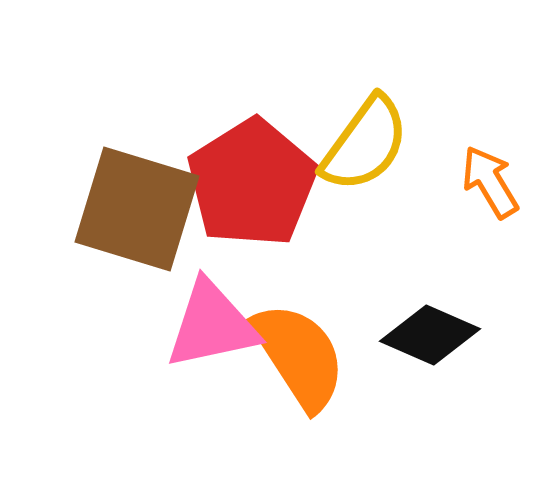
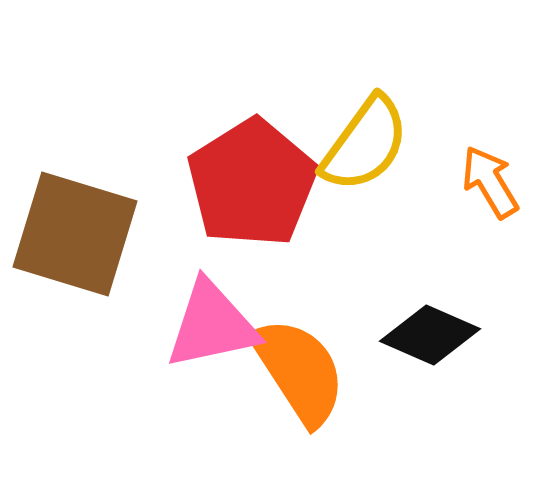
brown square: moved 62 px left, 25 px down
orange semicircle: moved 15 px down
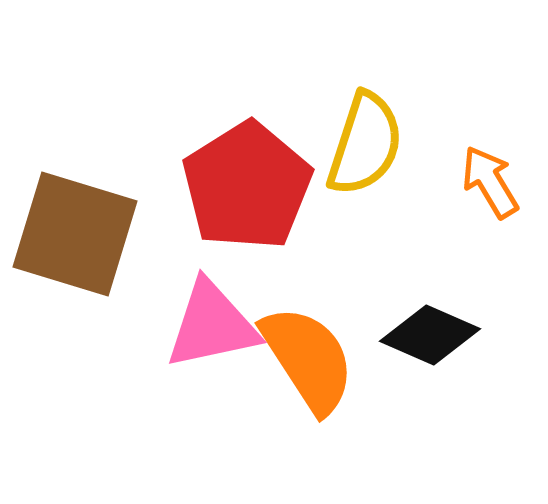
yellow semicircle: rotated 18 degrees counterclockwise
red pentagon: moved 5 px left, 3 px down
orange semicircle: moved 9 px right, 12 px up
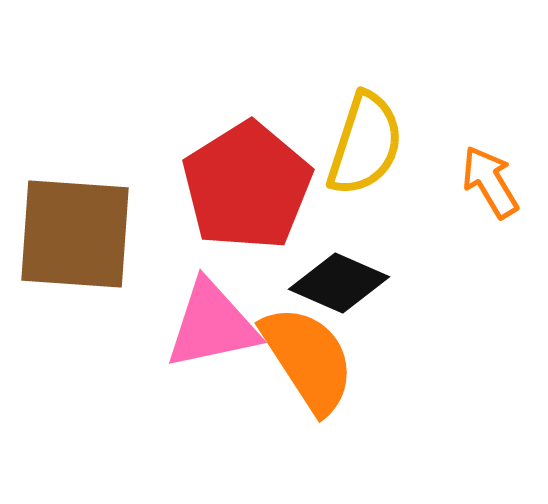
brown square: rotated 13 degrees counterclockwise
black diamond: moved 91 px left, 52 px up
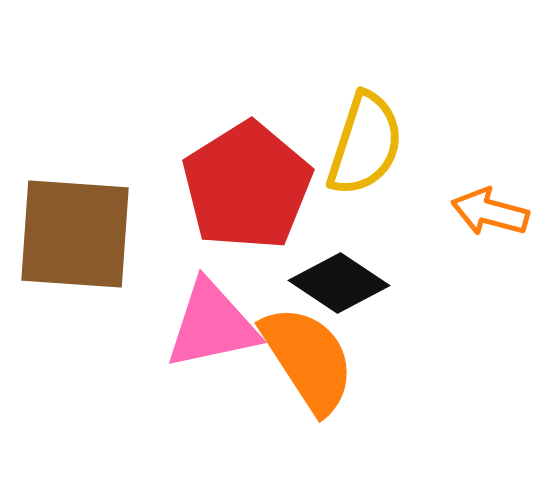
orange arrow: moved 30 px down; rotated 44 degrees counterclockwise
black diamond: rotated 10 degrees clockwise
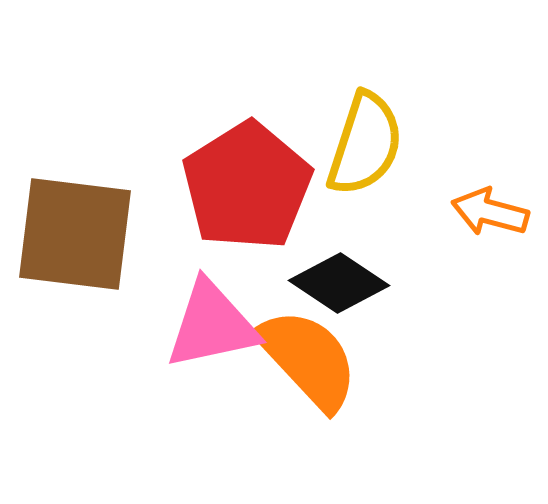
brown square: rotated 3 degrees clockwise
orange semicircle: rotated 10 degrees counterclockwise
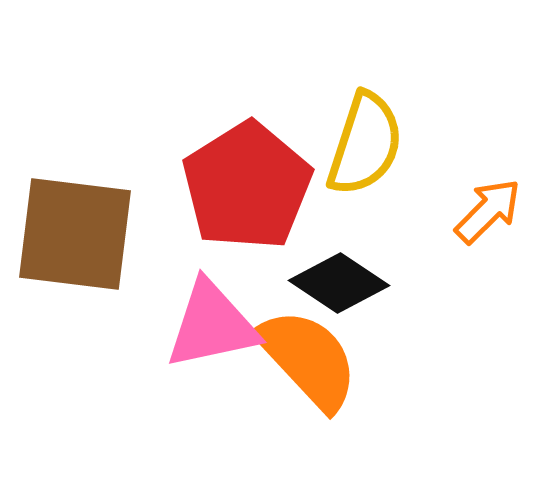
orange arrow: moved 2 px left, 1 px up; rotated 120 degrees clockwise
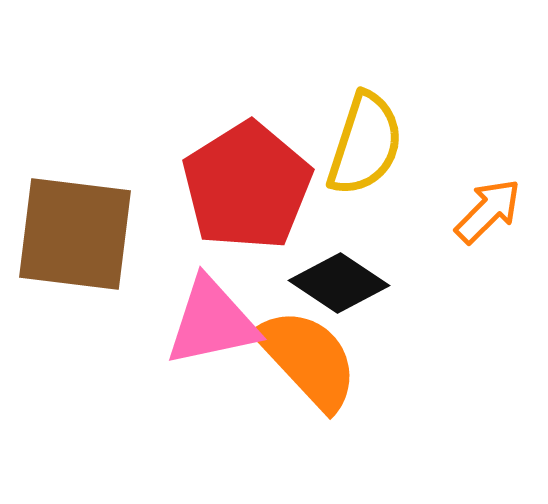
pink triangle: moved 3 px up
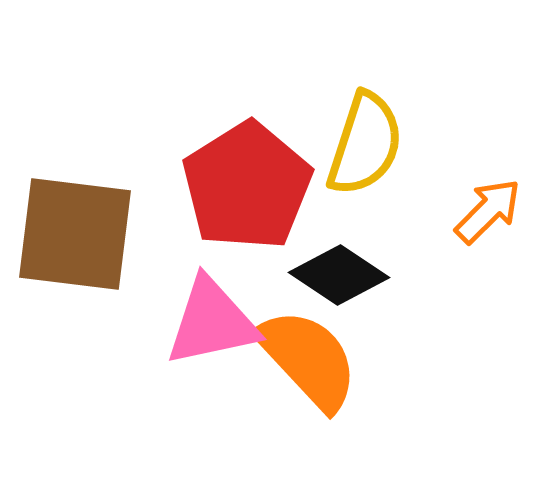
black diamond: moved 8 px up
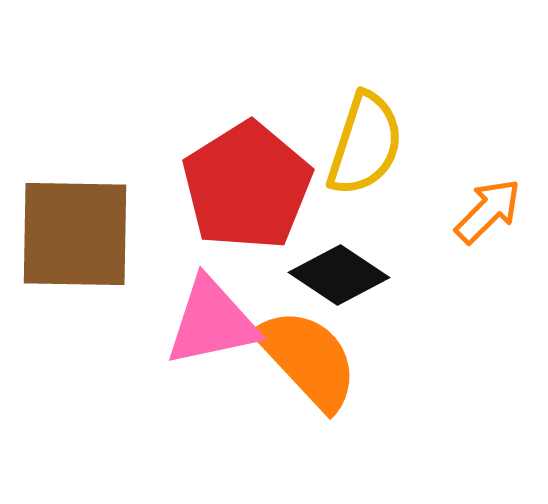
brown square: rotated 6 degrees counterclockwise
